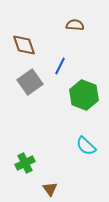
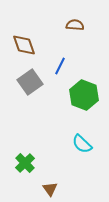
cyan semicircle: moved 4 px left, 2 px up
green cross: rotated 18 degrees counterclockwise
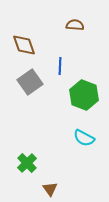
blue line: rotated 24 degrees counterclockwise
cyan semicircle: moved 2 px right, 6 px up; rotated 15 degrees counterclockwise
green cross: moved 2 px right
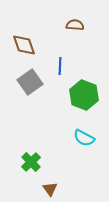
green cross: moved 4 px right, 1 px up
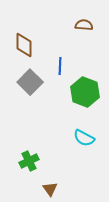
brown semicircle: moved 9 px right
brown diamond: rotated 20 degrees clockwise
gray square: rotated 10 degrees counterclockwise
green hexagon: moved 1 px right, 3 px up
green cross: moved 2 px left, 1 px up; rotated 18 degrees clockwise
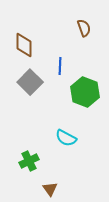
brown semicircle: moved 3 px down; rotated 66 degrees clockwise
cyan semicircle: moved 18 px left
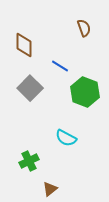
blue line: rotated 60 degrees counterclockwise
gray square: moved 6 px down
brown triangle: rotated 28 degrees clockwise
